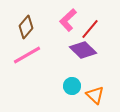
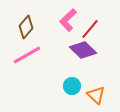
orange triangle: moved 1 px right
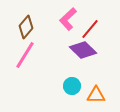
pink L-shape: moved 1 px up
pink line: moved 2 px left; rotated 28 degrees counterclockwise
orange triangle: rotated 42 degrees counterclockwise
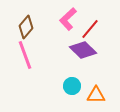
pink line: rotated 52 degrees counterclockwise
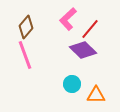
cyan circle: moved 2 px up
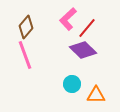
red line: moved 3 px left, 1 px up
